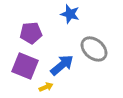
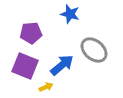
gray ellipse: moved 1 px down
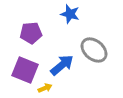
purple square: moved 4 px down
yellow arrow: moved 1 px left, 1 px down
